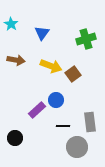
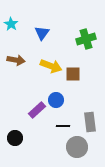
brown square: rotated 35 degrees clockwise
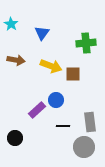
green cross: moved 4 px down; rotated 12 degrees clockwise
gray circle: moved 7 px right
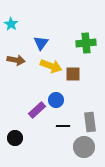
blue triangle: moved 1 px left, 10 px down
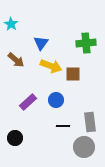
brown arrow: rotated 30 degrees clockwise
purple rectangle: moved 9 px left, 8 px up
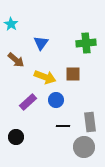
yellow arrow: moved 6 px left, 11 px down
black circle: moved 1 px right, 1 px up
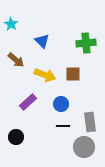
blue triangle: moved 1 px right, 2 px up; rotated 21 degrees counterclockwise
yellow arrow: moved 2 px up
blue circle: moved 5 px right, 4 px down
